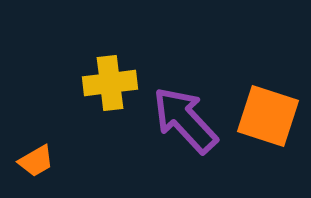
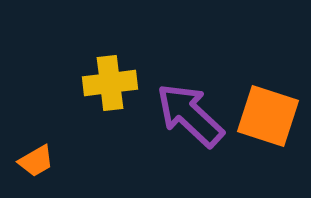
purple arrow: moved 5 px right, 5 px up; rotated 4 degrees counterclockwise
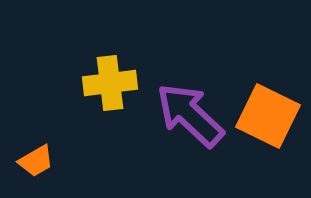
orange square: rotated 8 degrees clockwise
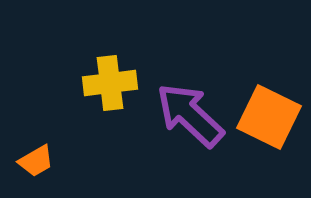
orange square: moved 1 px right, 1 px down
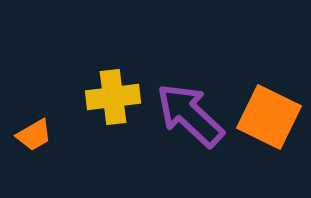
yellow cross: moved 3 px right, 14 px down
orange trapezoid: moved 2 px left, 26 px up
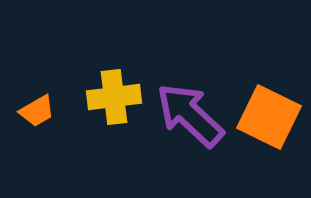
yellow cross: moved 1 px right
orange trapezoid: moved 3 px right, 24 px up
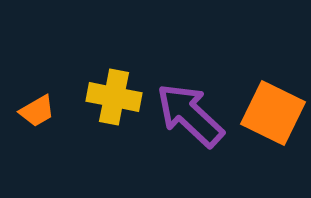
yellow cross: rotated 18 degrees clockwise
orange square: moved 4 px right, 4 px up
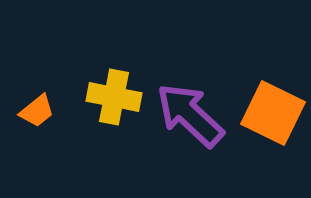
orange trapezoid: rotated 9 degrees counterclockwise
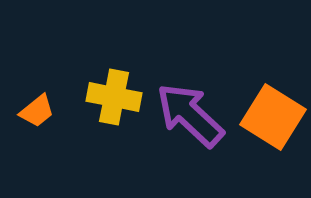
orange square: moved 4 px down; rotated 6 degrees clockwise
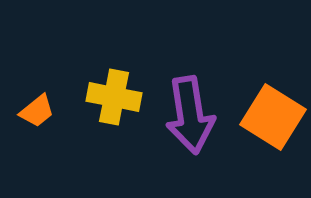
purple arrow: rotated 142 degrees counterclockwise
